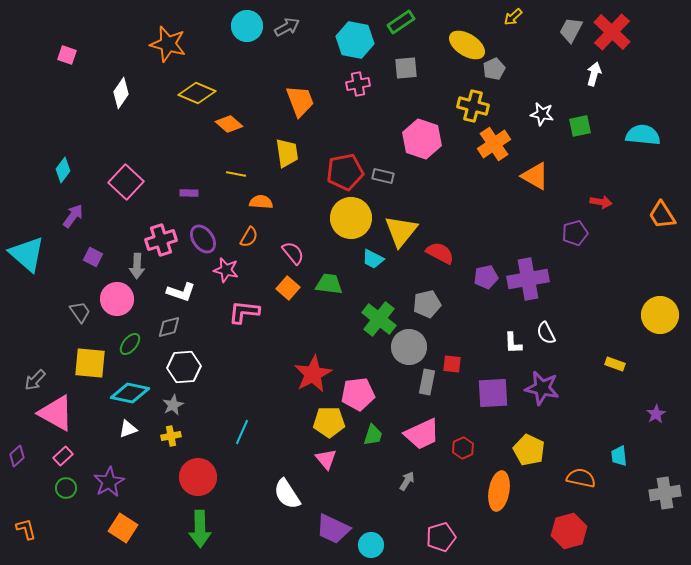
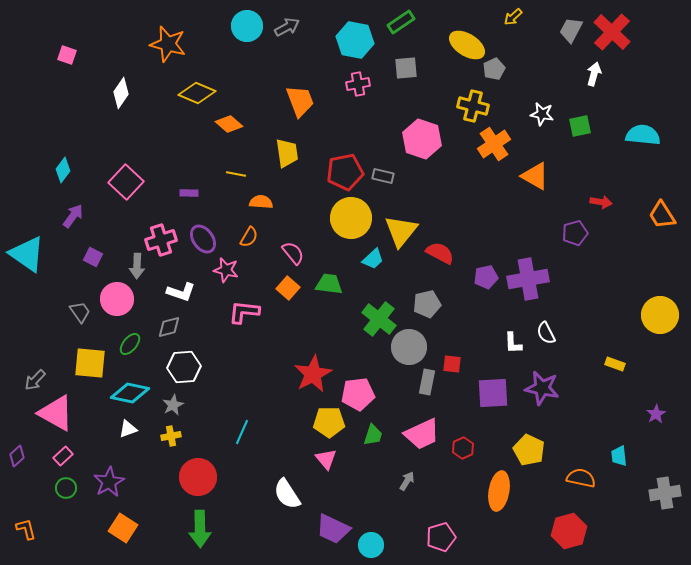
cyan triangle at (27, 254): rotated 6 degrees counterclockwise
cyan trapezoid at (373, 259): rotated 70 degrees counterclockwise
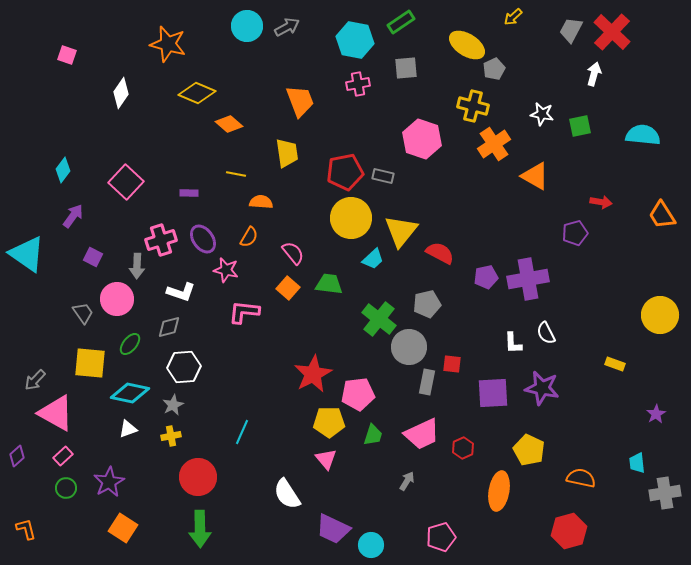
gray trapezoid at (80, 312): moved 3 px right, 1 px down
cyan trapezoid at (619, 456): moved 18 px right, 7 px down
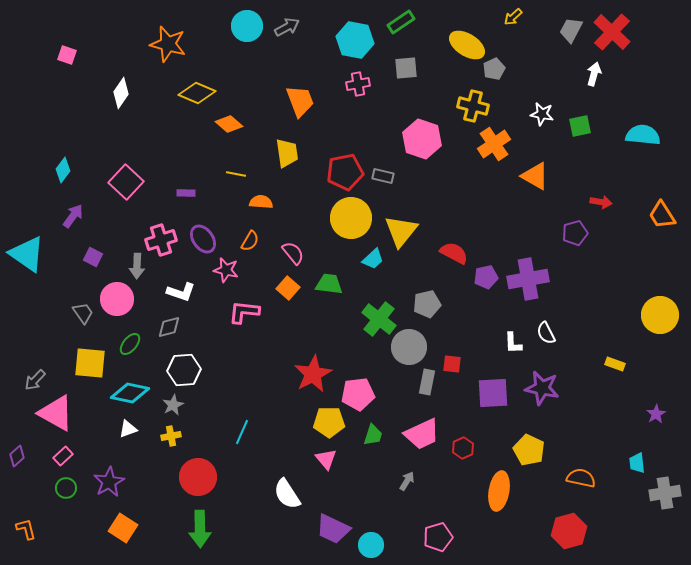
purple rectangle at (189, 193): moved 3 px left
orange semicircle at (249, 237): moved 1 px right, 4 px down
red semicircle at (440, 253): moved 14 px right
white hexagon at (184, 367): moved 3 px down
pink pentagon at (441, 537): moved 3 px left
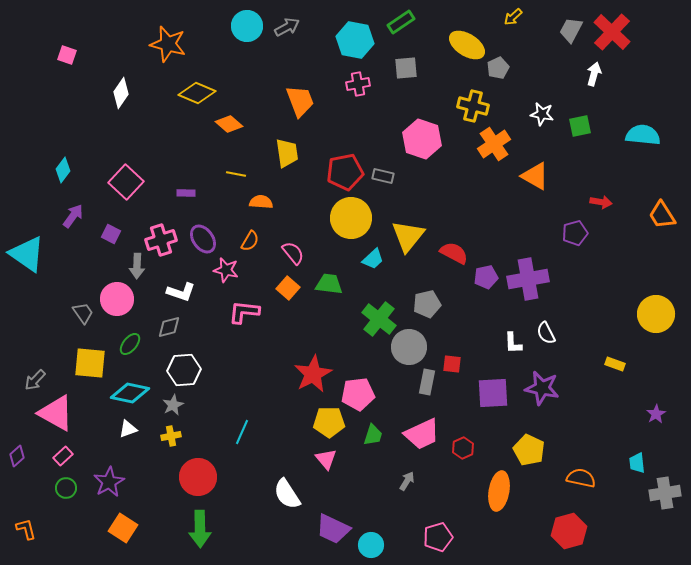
gray pentagon at (494, 69): moved 4 px right, 1 px up
yellow triangle at (401, 231): moved 7 px right, 5 px down
purple square at (93, 257): moved 18 px right, 23 px up
yellow circle at (660, 315): moved 4 px left, 1 px up
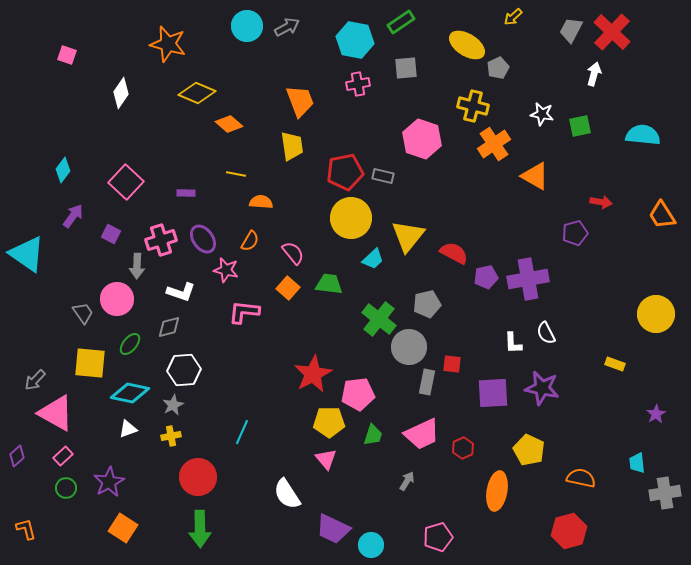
yellow trapezoid at (287, 153): moved 5 px right, 7 px up
orange ellipse at (499, 491): moved 2 px left
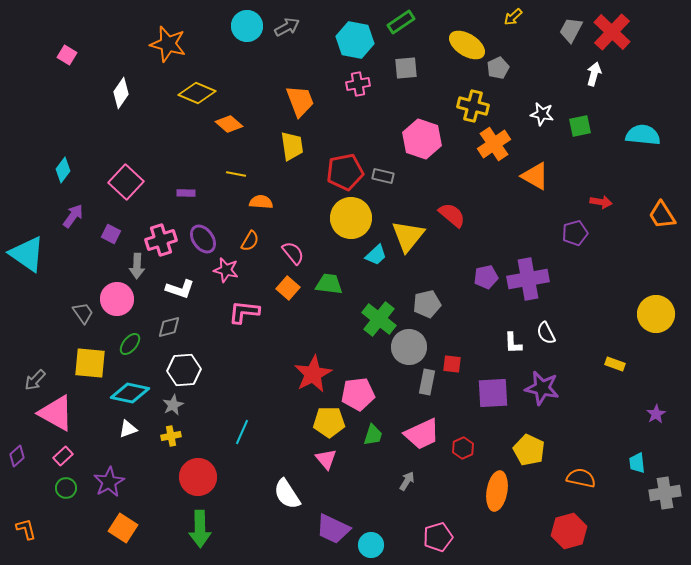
pink square at (67, 55): rotated 12 degrees clockwise
red semicircle at (454, 253): moved 2 px left, 38 px up; rotated 12 degrees clockwise
cyan trapezoid at (373, 259): moved 3 px right, 4 px up
white L-shape at (181, 292): moved 1 px left, 3 px up
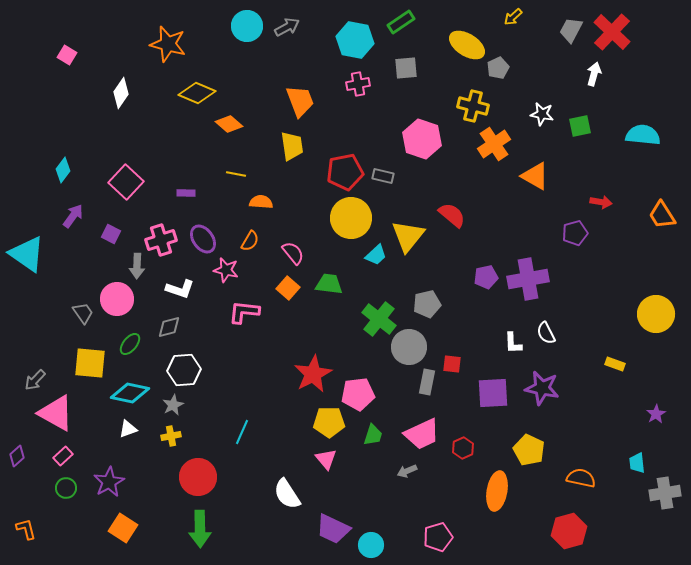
gray arrow at (407, 481): moved 10 px up; rotated 144 degrees counterclockwise
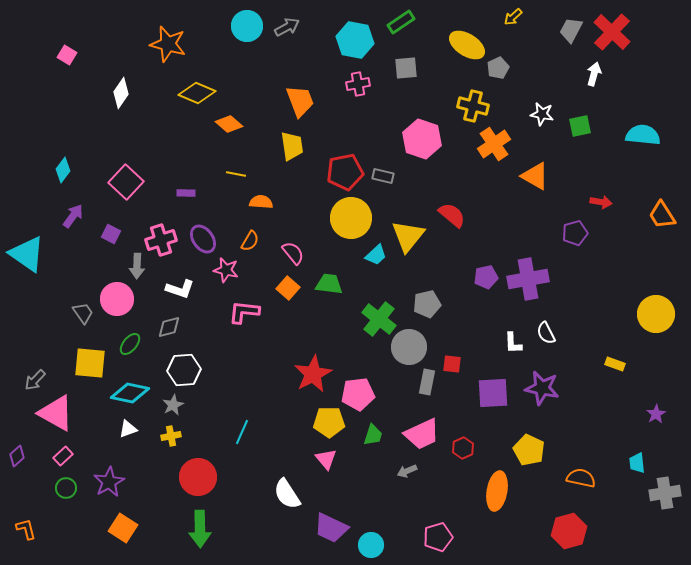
purple trapezoid at (333, 529): moved 2 px left, 1 px up
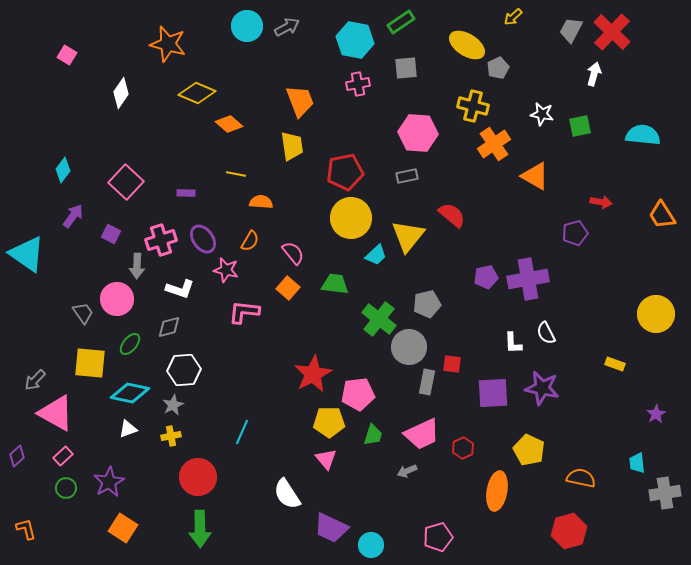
pink hexagon at (422, 139): moved 4 px left, 6 px up; rotated 15 degrees counterclockwise
gray rectangle at (383, 176): moved 24 px right; rotated 25 degrees counterclockwise
green trapezoid at (329, 284): moved 6 px right
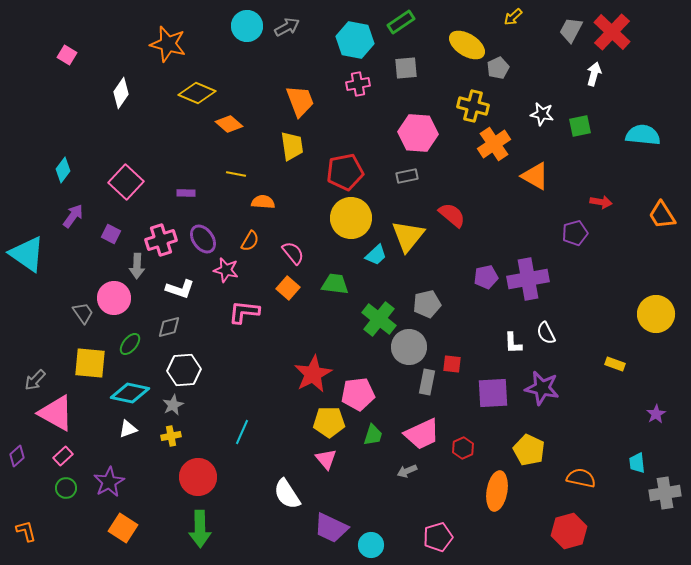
orange semicircle at (261, 202): moved 2 px right
pink circle at (117, 299): moved 3 px left, 1 px up
orange L-shape at (26, 529): moved 2 px down
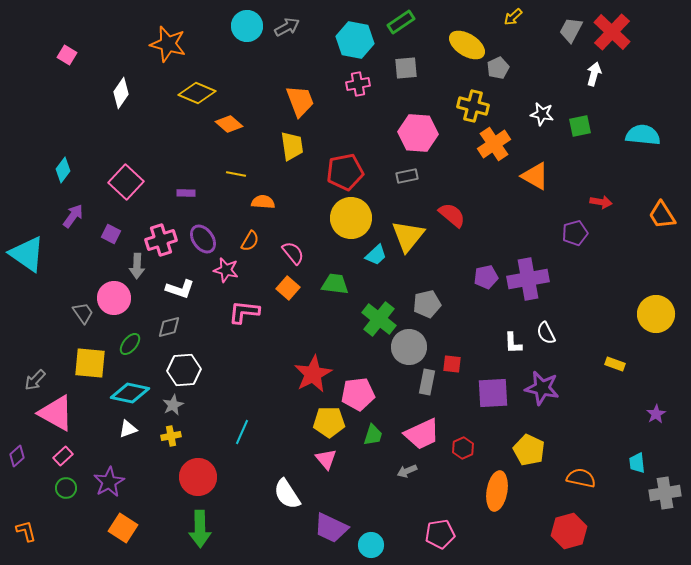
pink pentagon at (438, 537): moved 2 px right, 3 px up; rotated 8 degrees clockwise
